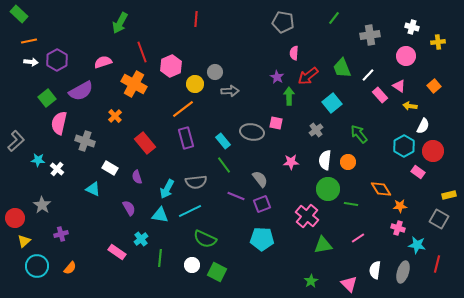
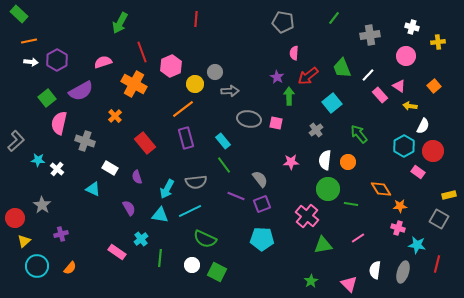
gray ellipse at (252, 132): moved 3 px left, 13 px up
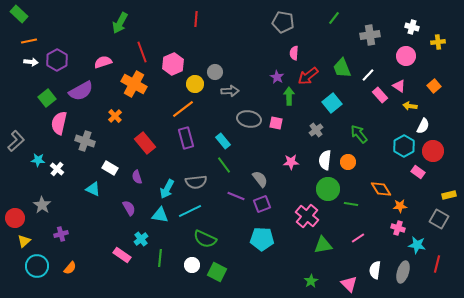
pink hexagon at (171, 66): moved 2 px right, 2 px up
pink rectangle at (117, 252): moved 5 px right, 3 px down
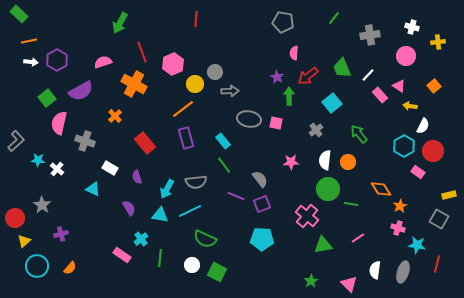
orange star at (400, 206): rotated 24 degrees counterclockwise
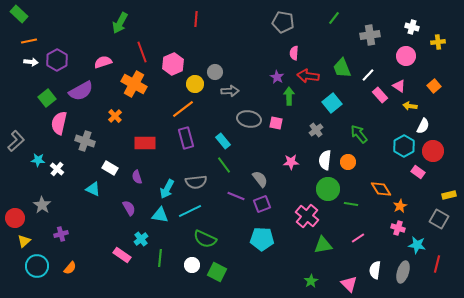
red arrow at (308, 76): rotated 45 degrees clockwise
red rectangle at (145, 143): rotated 50 degrees counterclockwise
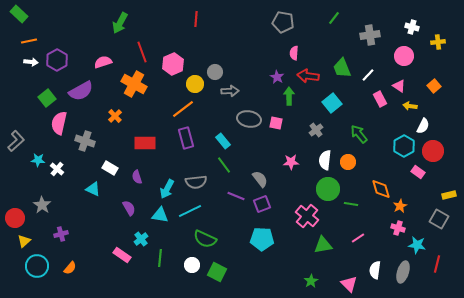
pink circle at (406, 56): moved 2 px left
pink rectangle at (380, 95): moved 4 px down; rotated 14 degrees clockwise
orange diamond at (381, 189): rotated 15 degrees clockwise
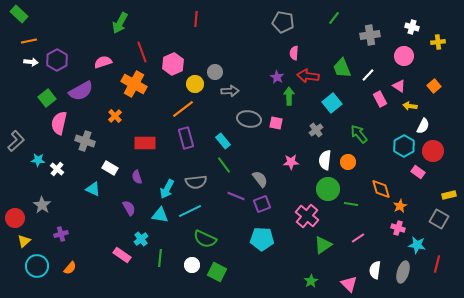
green triangle at (323, 245): rotated 24 degrees counterclockwise
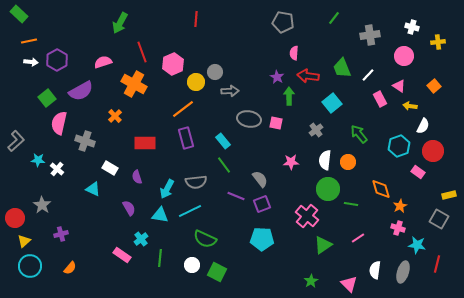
yellow circle at (195, 84): moved 1 px right, 2 px up
cyan hexagon at (404, 146): moved 5 px left; rotated 10 degrees clockwise
cyan circle at (37, 266): moved 7 px left
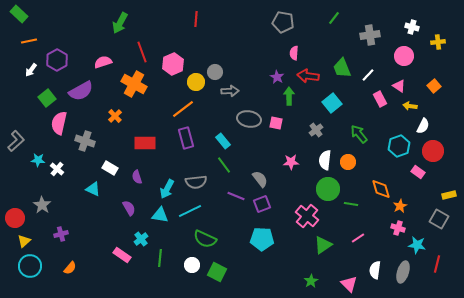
white arrow at (31, 62): moved 8 px down; rotated 120 degrees clockwise
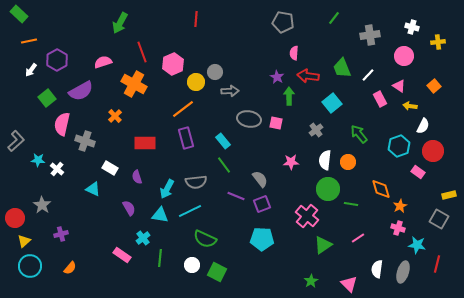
pink semicircle at (59, 123): moved 3 px right, 1 px down
cyan cross at (141, 239): moved 2 px right, 1 px up
white semicircle at (375, 270): moved 2 px right, 1 px up
